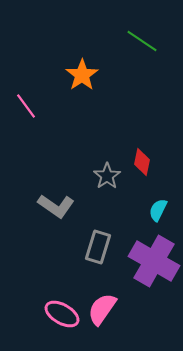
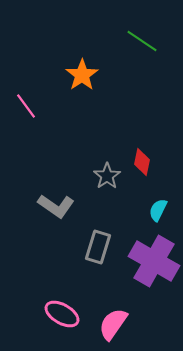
pink semicircle: moved 11 px right, 15 px down
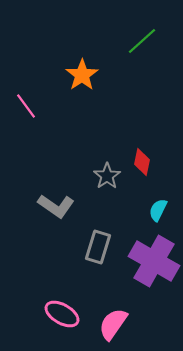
green line: rotated 76 degrees counterclockwise
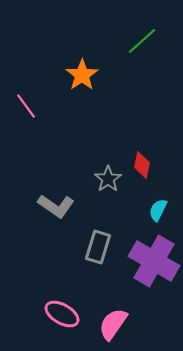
red diamond: moved 3 px down
gray star: moved 1 px right, 3 px down
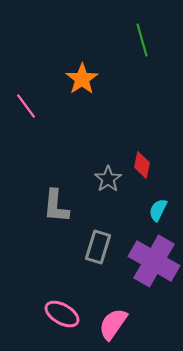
green line: moved 1 px up; rotated 64 degrees counterclockwise
orange star: moved 4 px down
gray L-shape: rotated 60 degrees clockwise
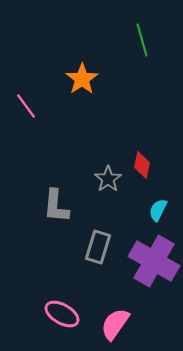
pink semicircle: moved 2 px right
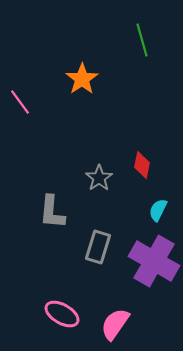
pink line: moved 6 px left, 4 px up
gray star: moved 9 px left, 1 px up
gray L-shape: moved 4 px left, 6 px down
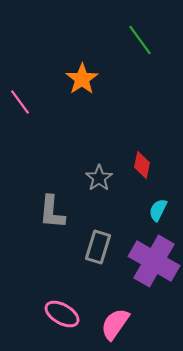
green line: moved 2 px left; rotated 20 degrees counterclockwise
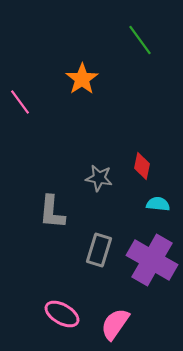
red diamond: moved 1 px down
gray star: rotated 28 degrees counterclockwise
cyan semicircle: moved 6 px up; rotated 70 degrees clockwise
gray rectangle: moved 1 px right, 3 px down
purple cross: moved 2 px left, 1 px up
